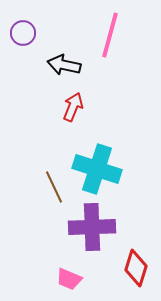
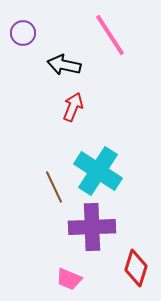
pink line: rotated 48 degrees counterclockwise
cyan cross: moved 1 px right, 2 px down; rotated 15 degrees clockwise
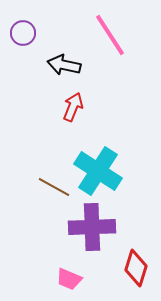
brown line: rotated 36 degrees counterclockwise
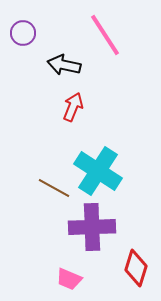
pink line: moved 5 px left
brown line: moved 1 px down
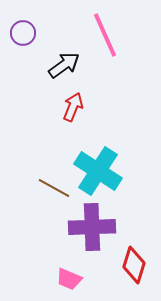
pink line: rotated 9 degrees clockwise
black arrow: rotated 132 degrees clockwise
red diamond: moved 2 px left, 3 px up
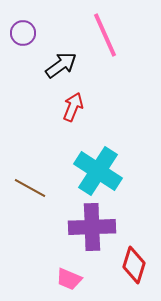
black arrow: moved 3 px left
brown line: moved 24 px left
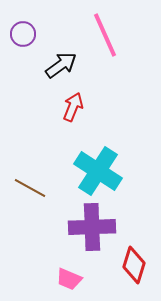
purple circle: moved 1 px down
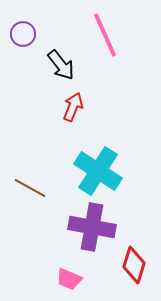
black arrow: rotated 88 degrees clockwise
purple cross: rotated 12 degrees clockwise
